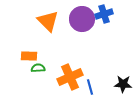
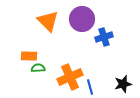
blue cross: moved 23 px down
black star: rotated 18 degrees counterclockwise
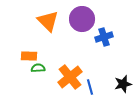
orange cross: rotated 15 degrees counterclockwise
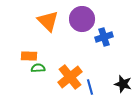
black star: rotated 30 degrees clockwise
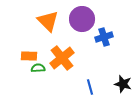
orange cross: moved 8 px left, 19 px up
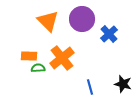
blue cross: moved 5 px right, 3 px up; rotated 24 degrees counterclockwise
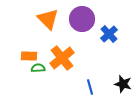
orange triangle: moved 2 px up
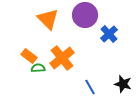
purple circle: moved 3 px right, 4 px up
orange rectangle: rotated 35 degrees clockwise
blue line: rotated 14 degrees counterclockwise
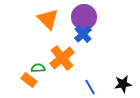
purple circle: moved 1 px left, 2 px down
blue cross: moved 26 px left
orange rectangle: moved 24 px down
black star: rotated 24 degrees counterclockwise
